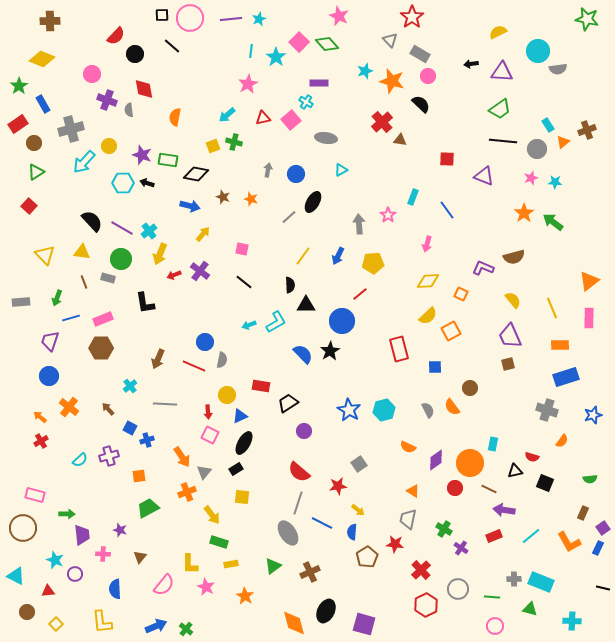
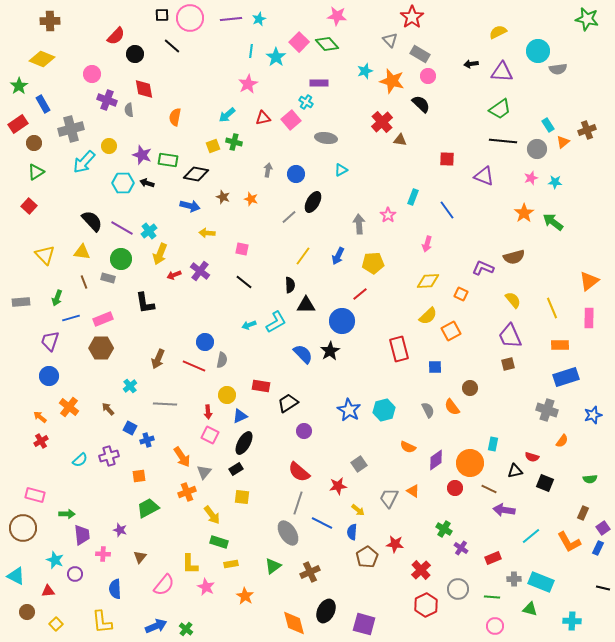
pink star at (339, 16): moved 2 px left; rotated 18 degrees counterclockwise
yellow arrow at (203, 234): moved 4 px right, 1 px up; rotated 126 degrees counterclockwise
gray trapezoid at (408, 519): moved 19 px left, 21 px up; rotated 15 degrees clockwise
red rectangle at (494, 536): moved 1 px left, 22 px down
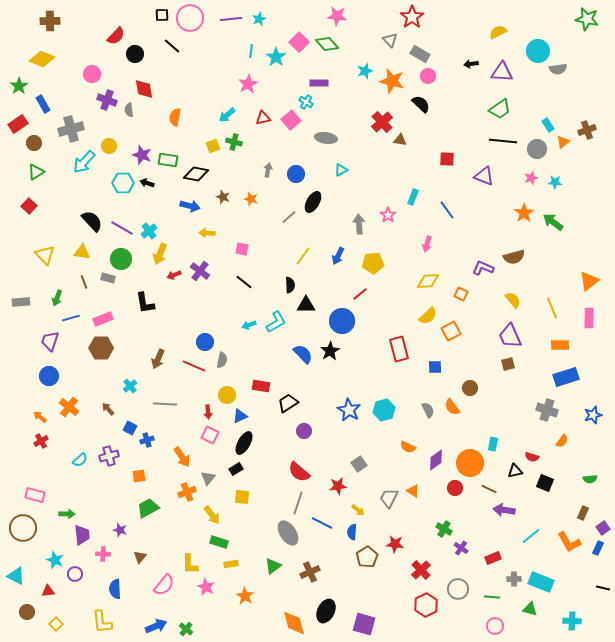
gray triangle at (204, 472): moved 4 px right, 6 px down
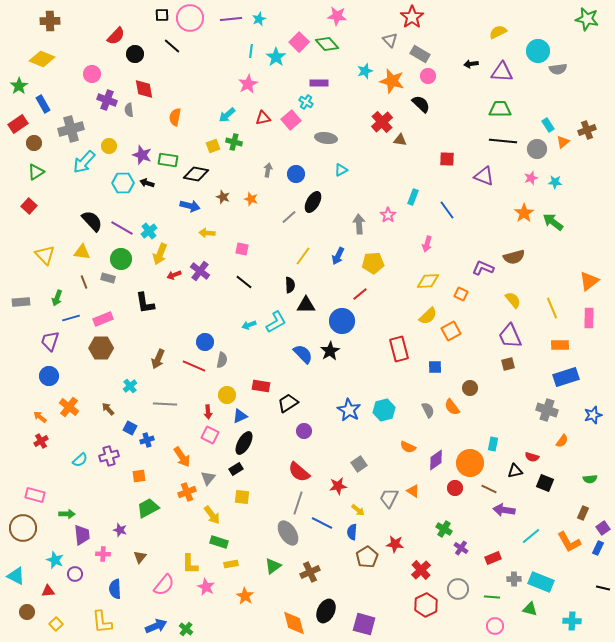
green trapezoid at (500, 109): rotated 145 degrees counterclockwise
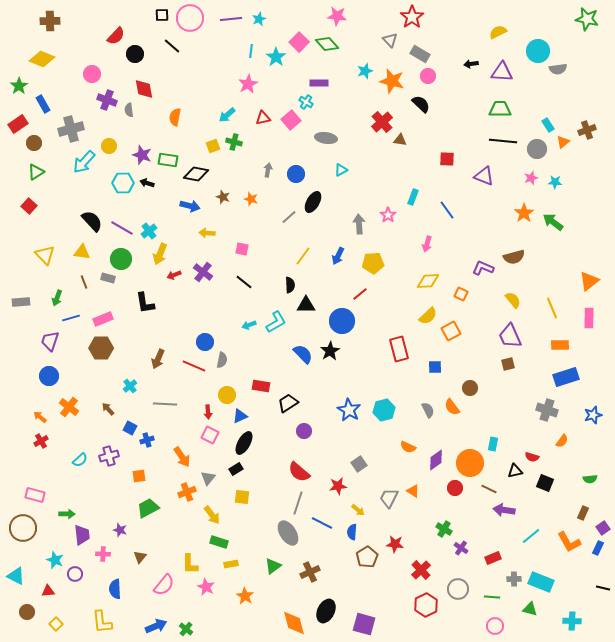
purple cross at (200, 271): moved 3 px right, 1 px down
